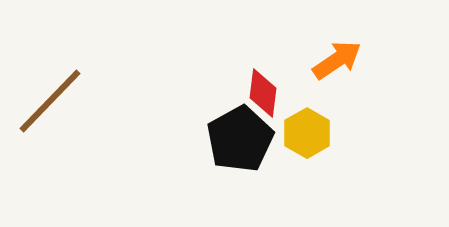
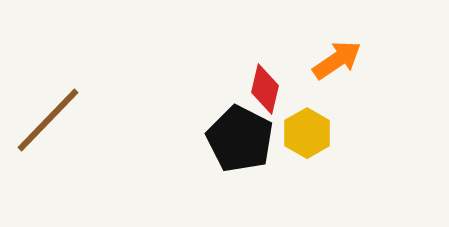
red diamond: moved 2 px right, 4 px up; rotated 6 degrees clockwise
brown line: moved 2 px left, 19 px down
black pentagon: rotated 16 degrees counterclockwise
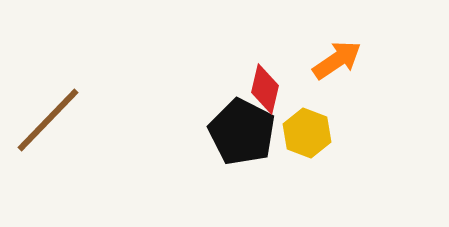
yellow hexagon: rotated 9 degrees counterclockwise
black pentagon: moved 2 px right, 7 px up
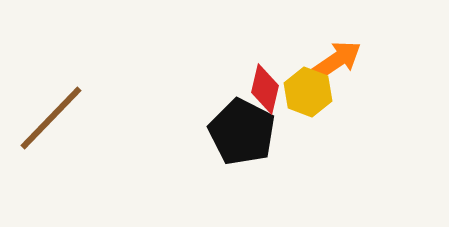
brown line: moved 3 px right, 2 px up
yellow hexagon: moved 1 px right, 41 px up
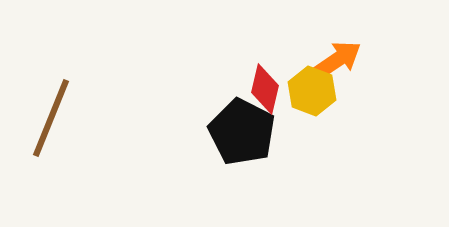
yellow hexagon: moved 4 px right, 1 px up
brown line: rotated 22 degrees counterclockwise
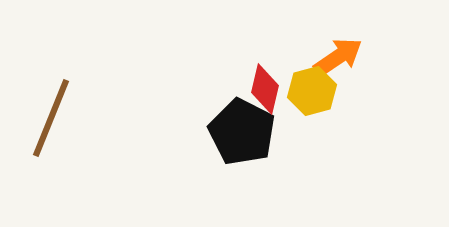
orange arrow: moved 1 px right, 3 px up
yellow hexagon: rotated 24 degrees clockwise
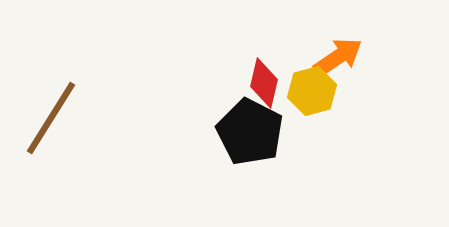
red diamond: moved 1 px left, 6 px up
brown line: rotated 10 degrees clockwise
black pentagon: moved 8 px right
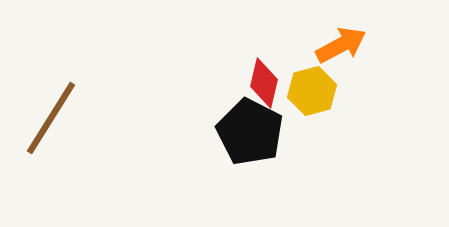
orange arrow: moved 3 px right, 12 px up; rotated 6 degrees clockwise
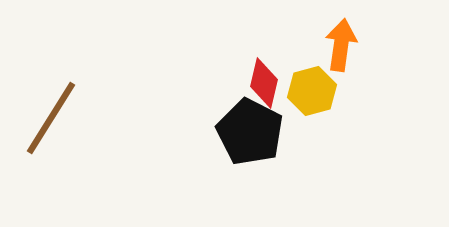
orange arrow: rotated 54 degrees counterclockwise
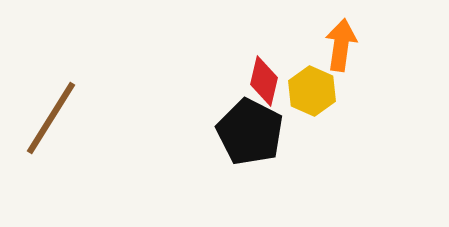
red diamond: moved 2 px up
yellow hexagon: rotated 21 degrees counterclockwise
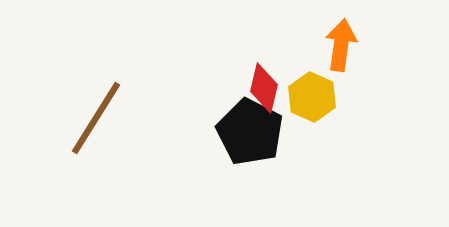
red diamond: moved 7 px down
yellow hexagon: moved 6 px down
brown line: moved 45 px right
